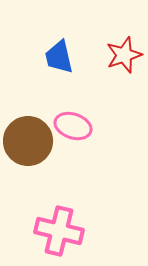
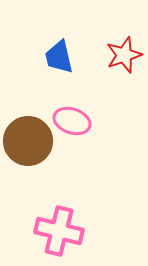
pink ellipse: moved 1 px left, 5 px up
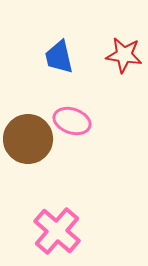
red star: rotated 27 degrees clockwise
brown circle: moved 2 px up
pink cross: moved 2 px left; rotated 27 degrees clockwise
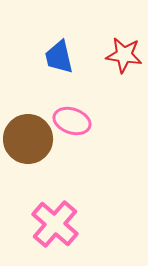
pink cross: moved 2 px left, 7 px up
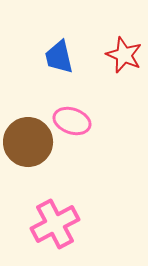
red star: rotated 15 degrees clockwise
brown circle: moved 3 px down
pink cross: rotated 21 degrees clockwise
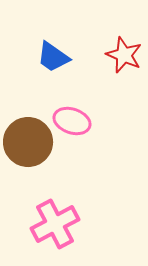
blue trapezoid: moved 6 px left; rotated 42 degrees counterclockwise
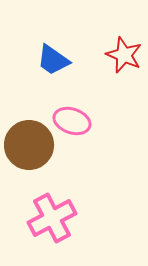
blue trapezoid: moved 3 px down
brown circle: moved 1 px right, 3 px down
pink cross: moved 3 px left, 6 px up
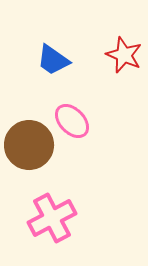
pink ellipse: rotated 27 degrees clockwise
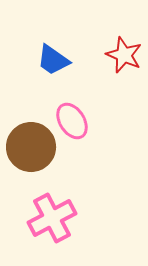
pink ellipse: rotated 12 degrees clockwise
brown circle: moved 2 px right, 2 px down
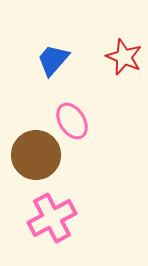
red star: moved 2 px down
blue trapezoid: rotated 96 degrees clockwise
brown circle: moved 5 px right, 8 px down
